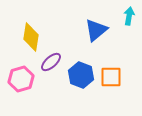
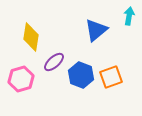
purple ellipse: moved 3 px right
orange square: rotated 20 degrees counterclockwise
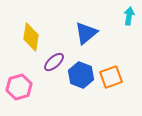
blue triangle: moved 10 px left, 3 px down
pink hexagon: moved 2 px left, 8 px down
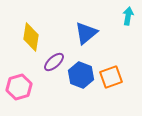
cyan arrow: moved 1 px left
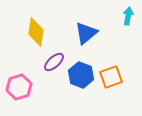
yellow diamond: moved 5 px right, 5 px up
